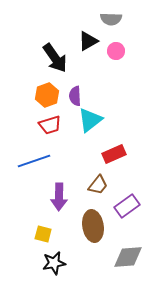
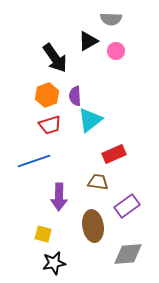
brown trapezoid: moved 3 px up; rotated 120 degrees counterclockwise
gray diamond: moved 3 px up
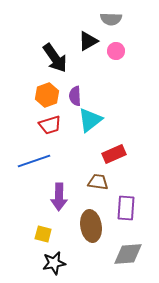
purple rectangle: moved 1 px left, 2 px down; rotated 50 degrees counterclockwise
brown ellipse: moved 2 px left
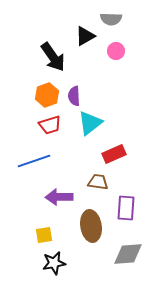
black triangle: moved 3 px left, 5 px up
black arrow: moved 2 px left, 1 px up
purple semicircle: moved 1 px left
cyan triangle: moved 3 px down
purple arrow: rotated 88 degrees clockwise
yellow square: moved 1 px right, 1 px down; rotated 24 degrees counterclockwise
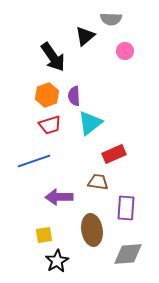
black triangle: rotated 10 degrees counterclockwise
pink circle: moved 9 px right
brown ellipse: moved 1 px right, 4 px down
black star: moved 3 px right, 2 px up; rotated 20 degrees counterclockwise
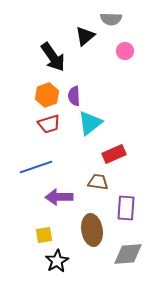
red trapezoid: moved 1 px left, 1 px up
blue line: moved 2 px right, 6 px down
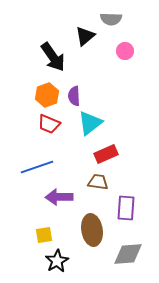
red trapezoid: rotated 40 degrees clockwise
red rectangle: moved 8 px left
blue line: moved 1 px right
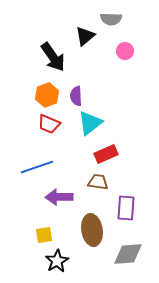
purple semicircle: moved 2 px right
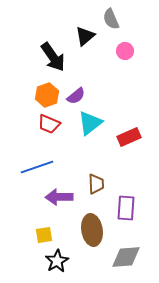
gray semicircle: rotated 65 degrees clockwise
purple semicircle: rotated 126 degrees counterclockwise
red rectangle: moved 23 px right, 17 px up
brown trapezoid: moved 2 px left, 2 px down; rotated 80 degrees clockwise
gray diamond: moved 2 px left, 3 px down
